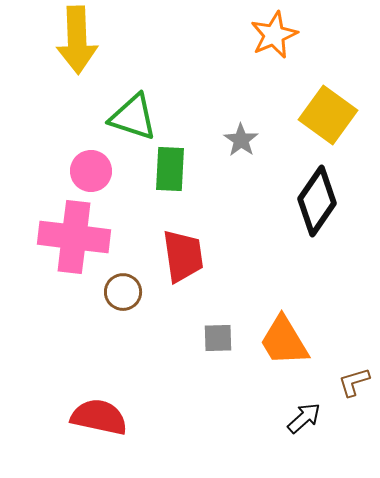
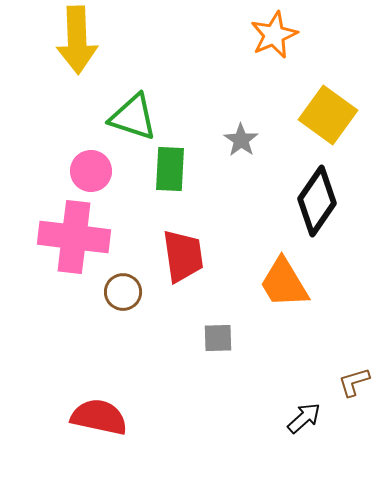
orange trapezoid: moved 58 px up
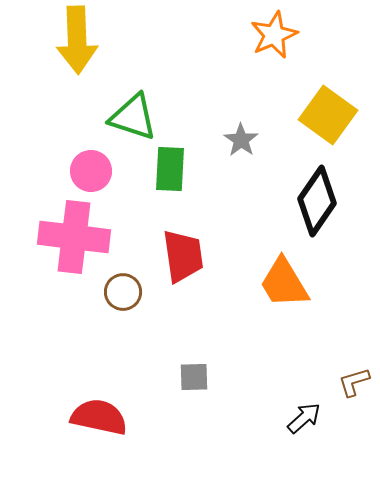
gray square: moved 24 px left, 39 px down
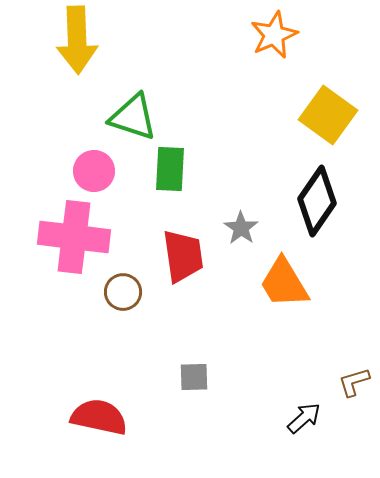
gray star: moved 88 px down
pink circle: moved 3 px right
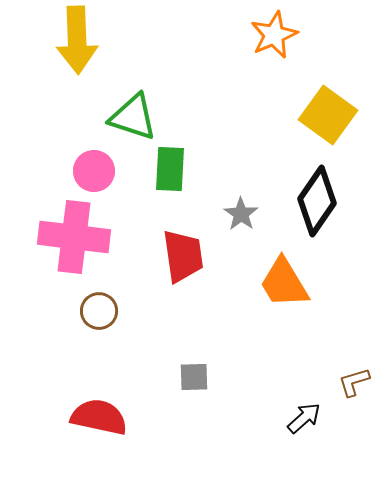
gray star: moved 14 px up
brown circle: moved 24 px left, 19 px down
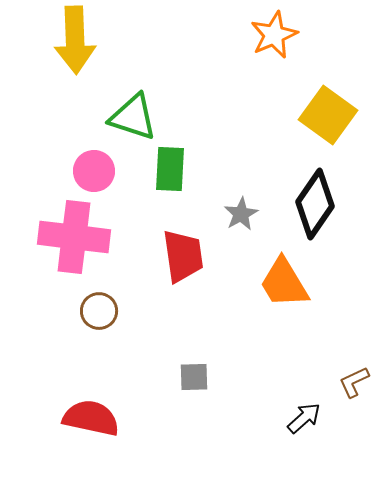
yellow arrow: moved 2 px left
black diamond: moved 2 px left, 3 px down
gray star: rotated 8 degrees clockwise
brown L-shape: rotated 8 degrees counterclockwise
red semicircle: moved 8 px left, 1 px down
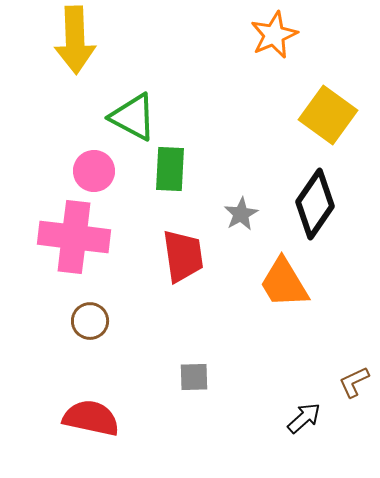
green triangle: rotated 10 degrees clockwise
brown circle: moved 9 px left, 10 px down
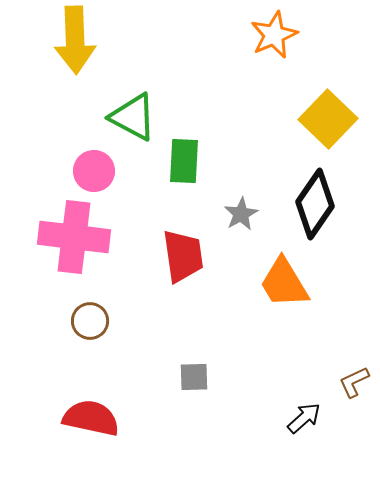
yellow square: moved 4 px down; rotated 8 degrees clockwise
green rectangle: moved 14 px right, 8 px up
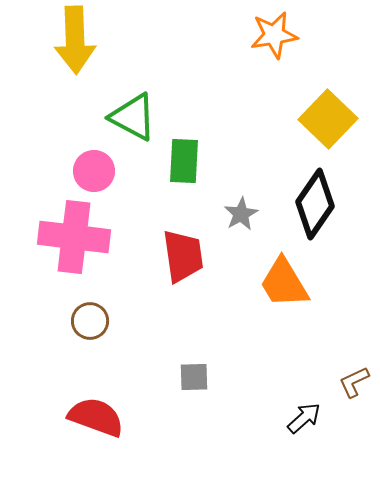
orange star: rotated 15 degrees clockwise
red semicircle: moved 5 px right, 1 px up; rotated 8 degrees clockwise
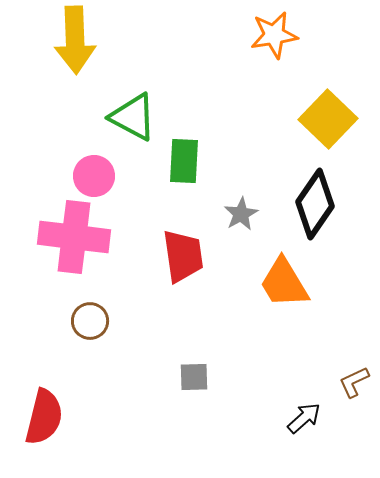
pink circle: moved 5 px down
red semicircle: moved 52 px left; rotated 84 degrees clockwise
